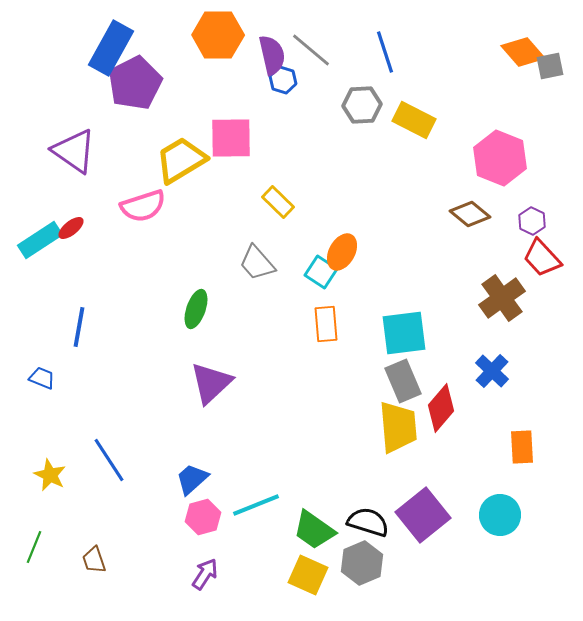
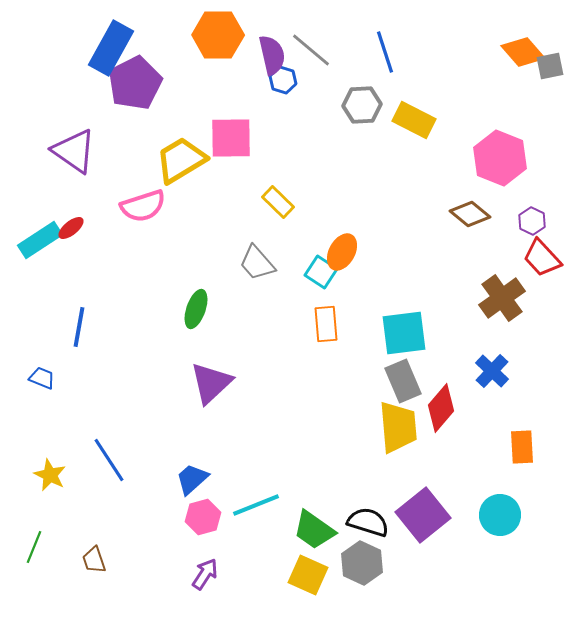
gray hexagon at (362, 563): rotated 12 degrees counterclockwise
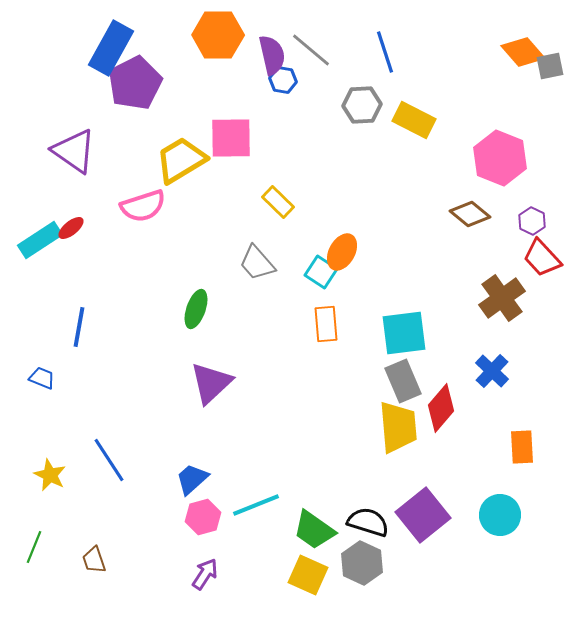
blue hexagon at (283, 80): rotated 8 degrees counterclockwise
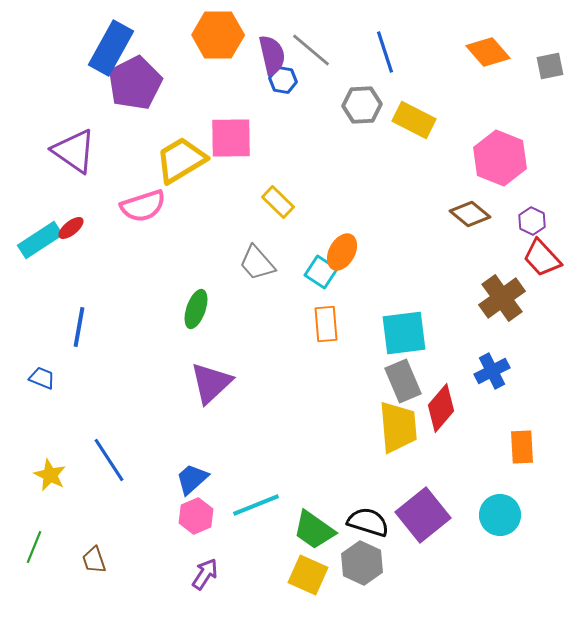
orange diamond at (523, 52): moved 35 px left
blue cross at (492, 371): rotated 20 degrees clockwise
pink hexagon at (203, 517): moved 7 px left, 1 px up; rotated 8 degrees counterclockwise
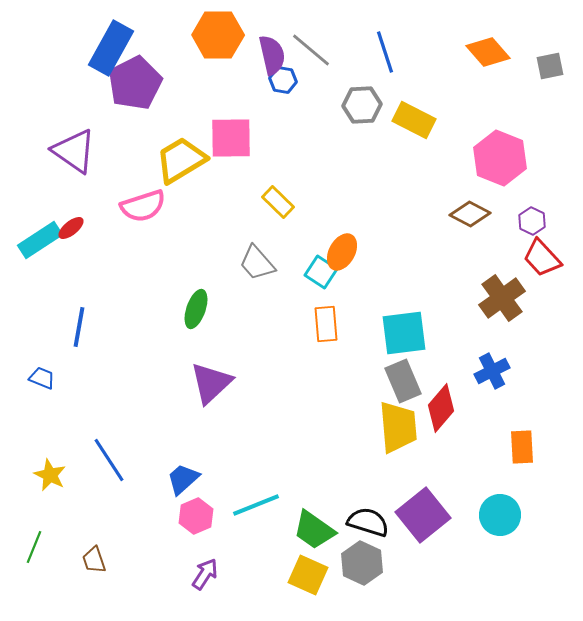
brown diamond at (470, 214): rotated 12 degrees counterclockwise
blue trapezoid at (192, 479): moved 9 px left
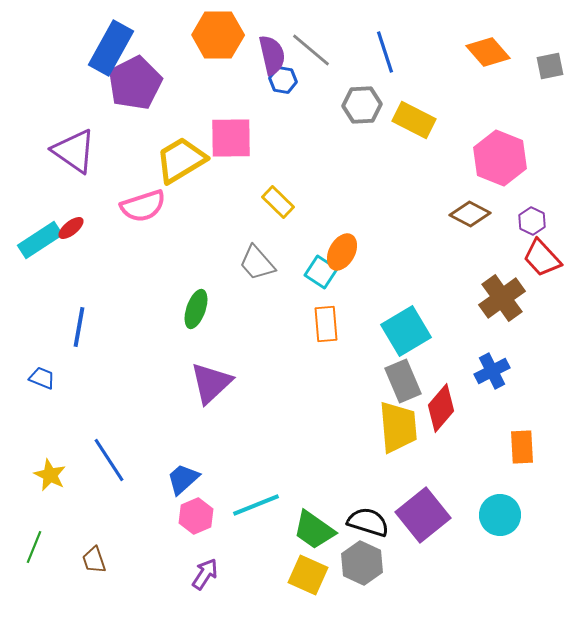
cyan square at (404, 333): moved 2 px right, 2 px up; rotated 24 degrees counterclockwise
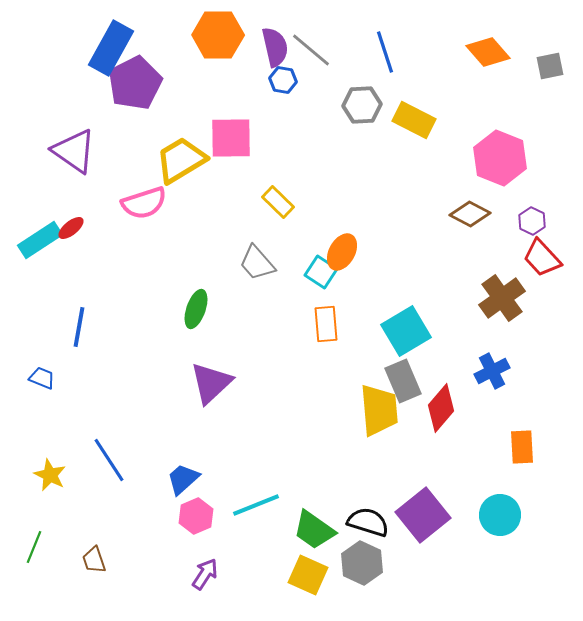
purple semicircle at (272, 55): moved 3 px right, 8 px up
pink semicircle at (143, 206): moved 1 px right, 3 px up
yellow trapezoid at (398, 427): moved 19 px left, 17 px up
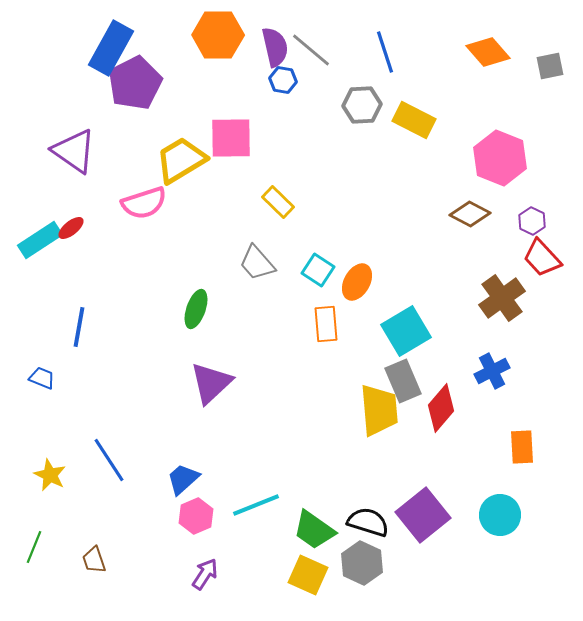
orange ellipse at (342, 252): moved 15 px right, 30 px down
cyan square at (321, 272): moved 3 px left, 2 px up
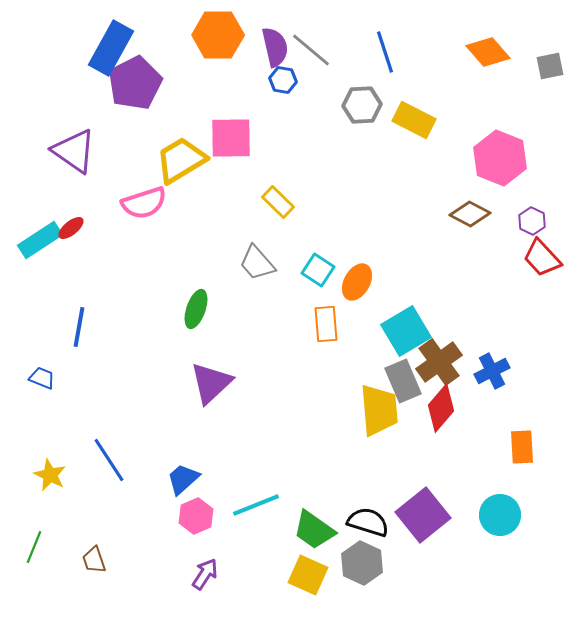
brown cross at (502, 298): moved 63 px left, 64 px down
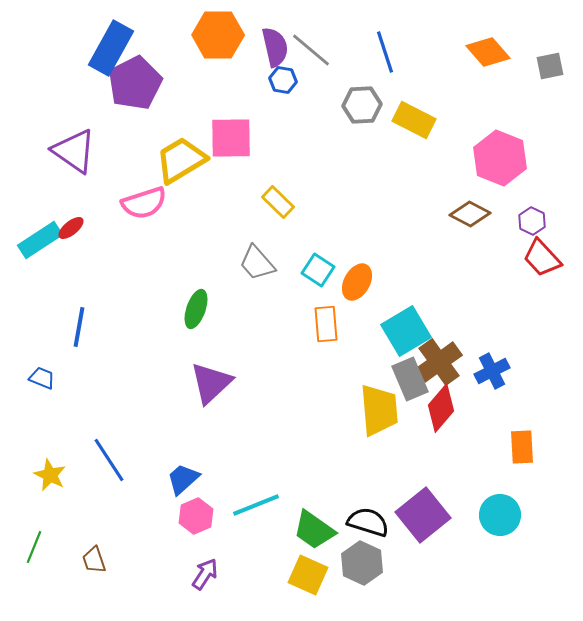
gray rectangle at (403, 381): moved 7 px right, 2 px up
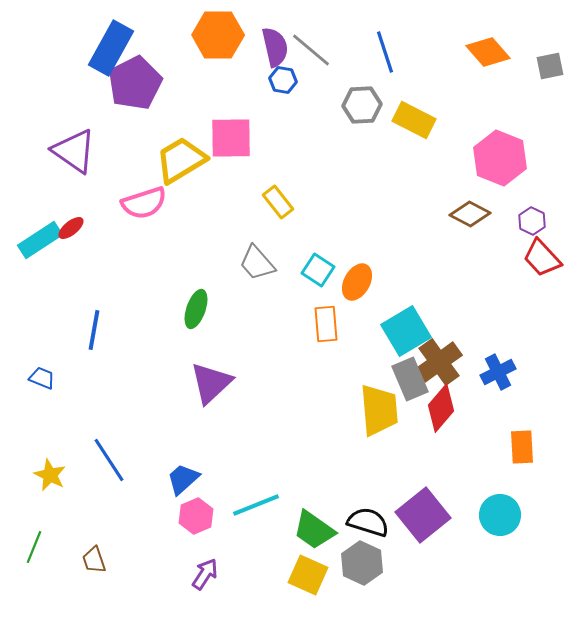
yellow rectangle at (278, 202): rotated 8 degrees clockwise
blue line at (79, 327): moved 15 px right, 3 px down
blue cross at (492, 371): moved 6 px right, 1 px down
